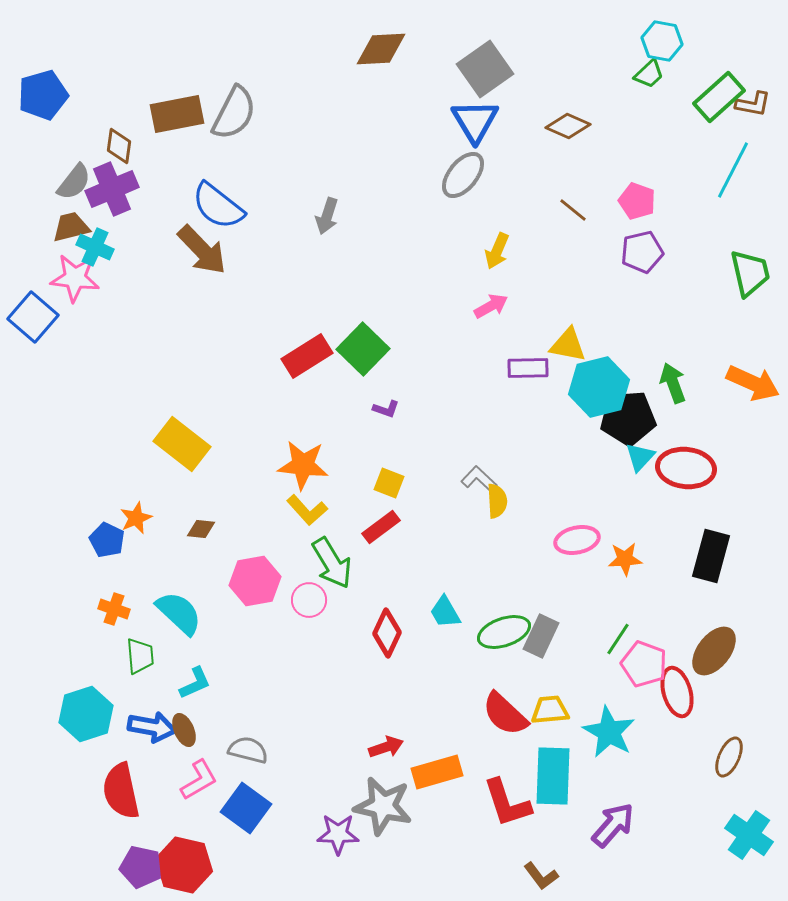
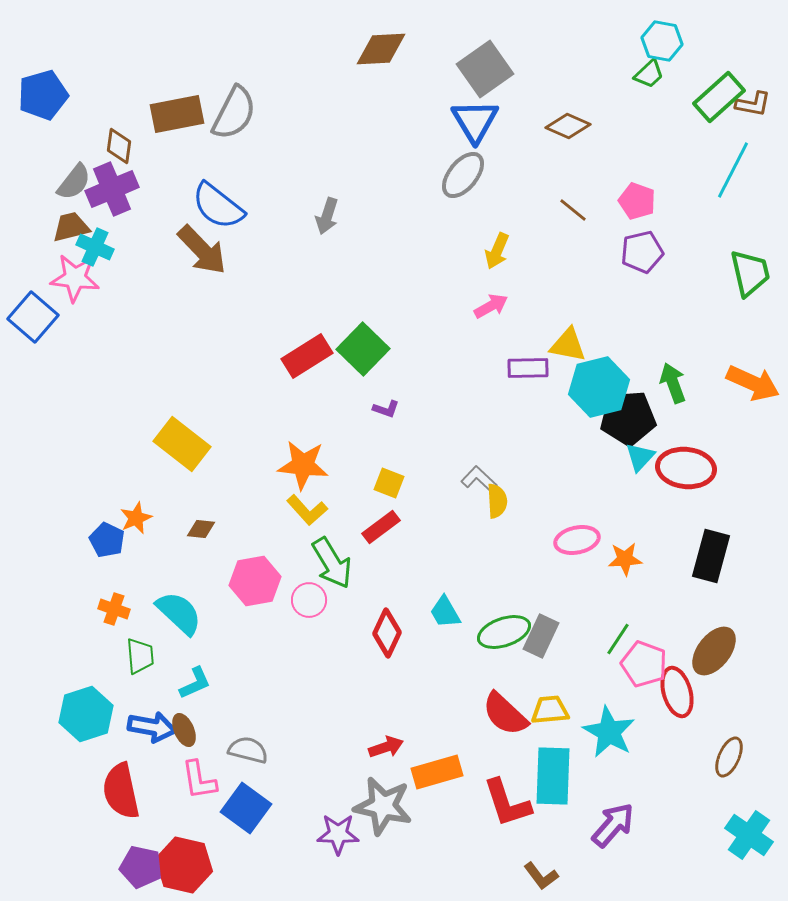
pink L-shape at (199, 780): rotated 111 degrees clockwise
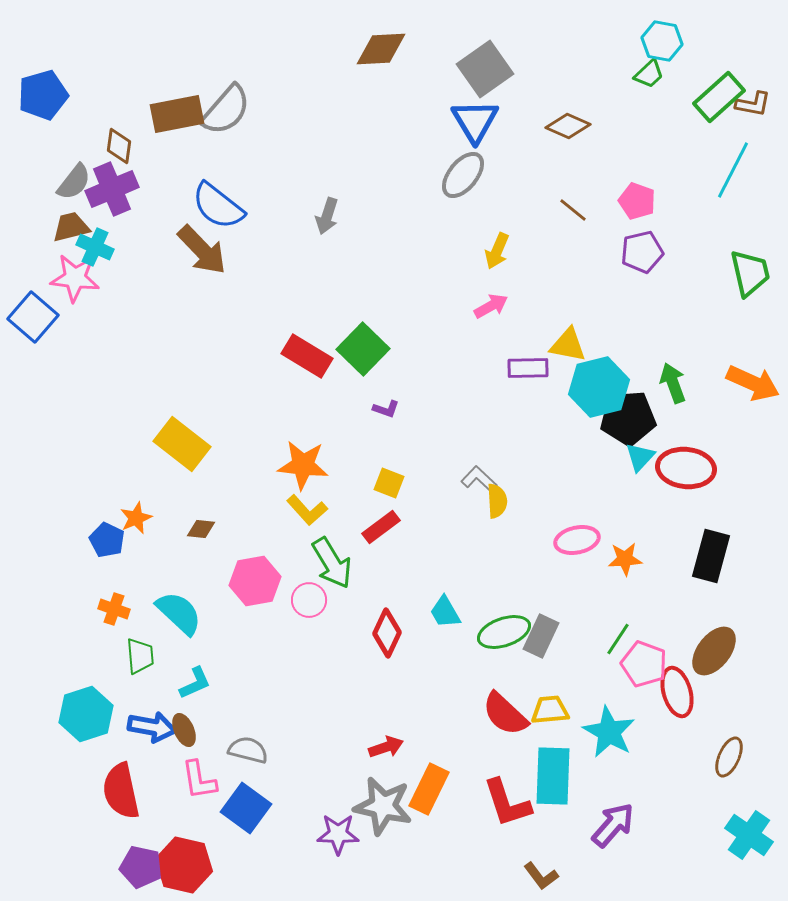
gray semicircle at (234, 113): moved 8 px left, 3 px up; rotated 14 degrees clockwise
red rectangle at (307, 356): rotated 63 degrees clockwise
orange rectangle at (437, 772): moved 8 px left, 17 px down; rotated 48 degrees counterclockwise
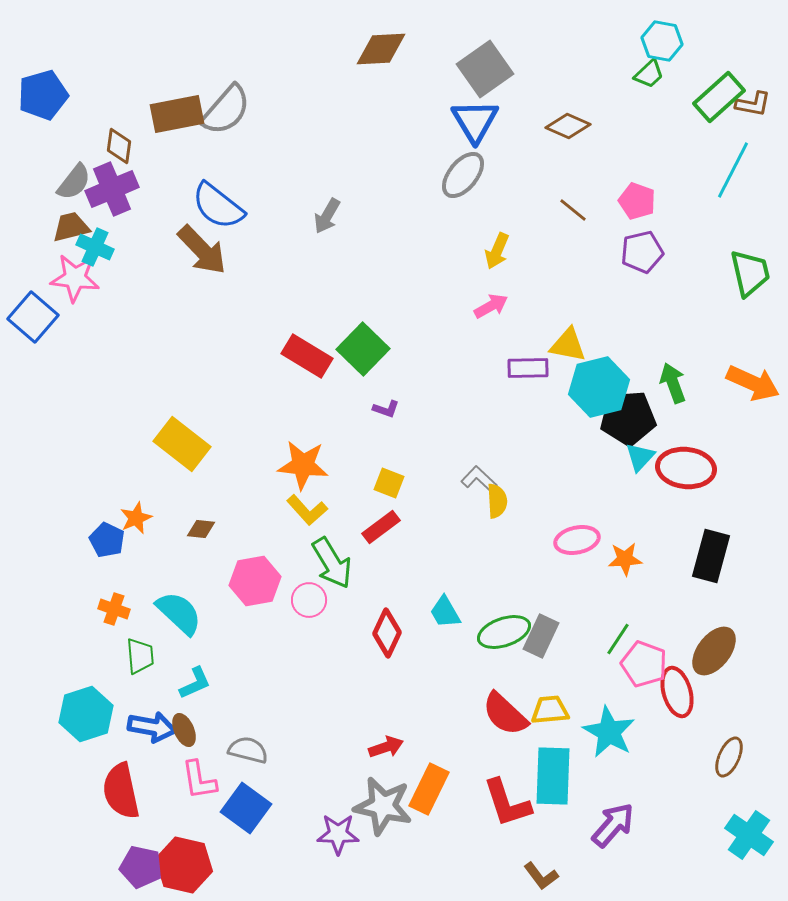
gray arrow at (327, 216): rotated 12 degrees clockwise
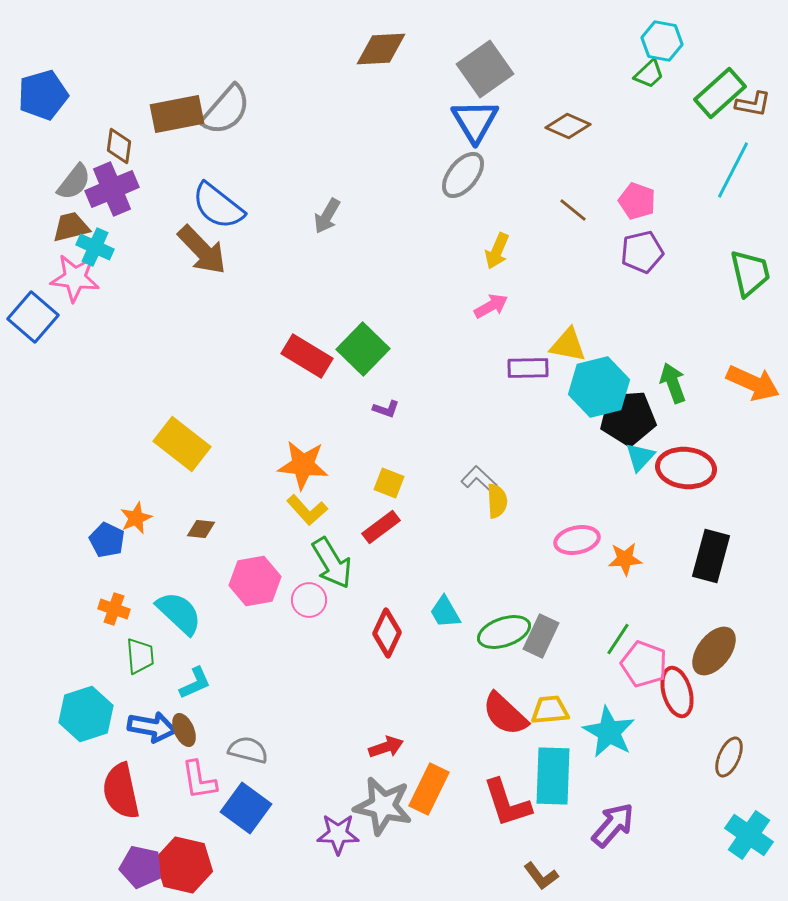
green rectangle at (719, 97): moved 1 px right, 4 px up
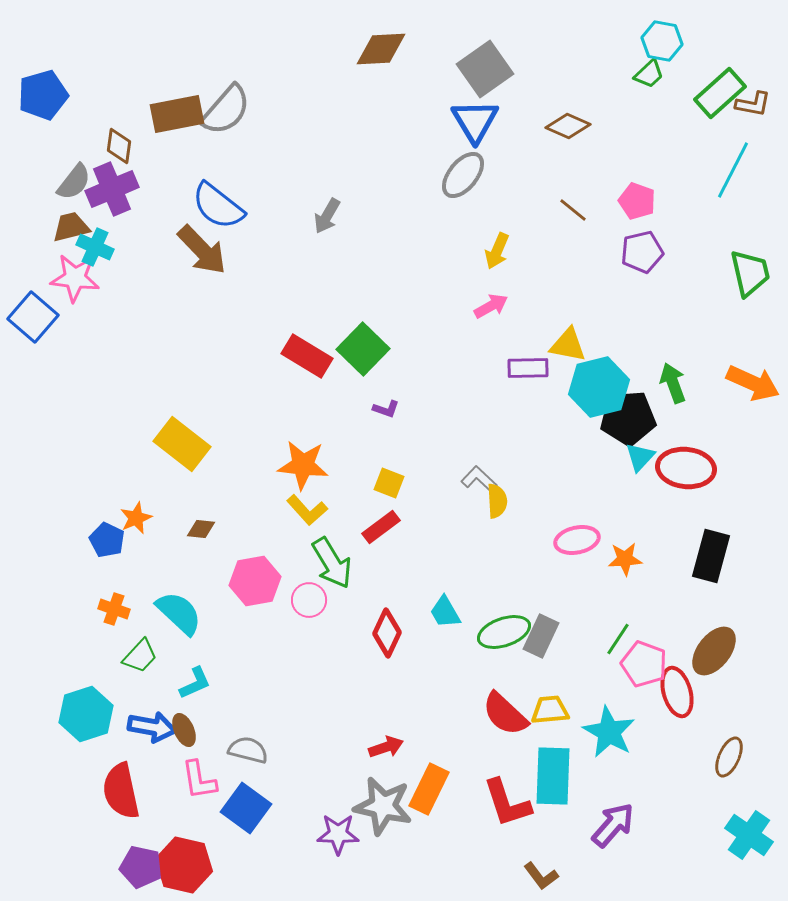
green trapezoid at (140, 656): rotated 48 degrees clockwise
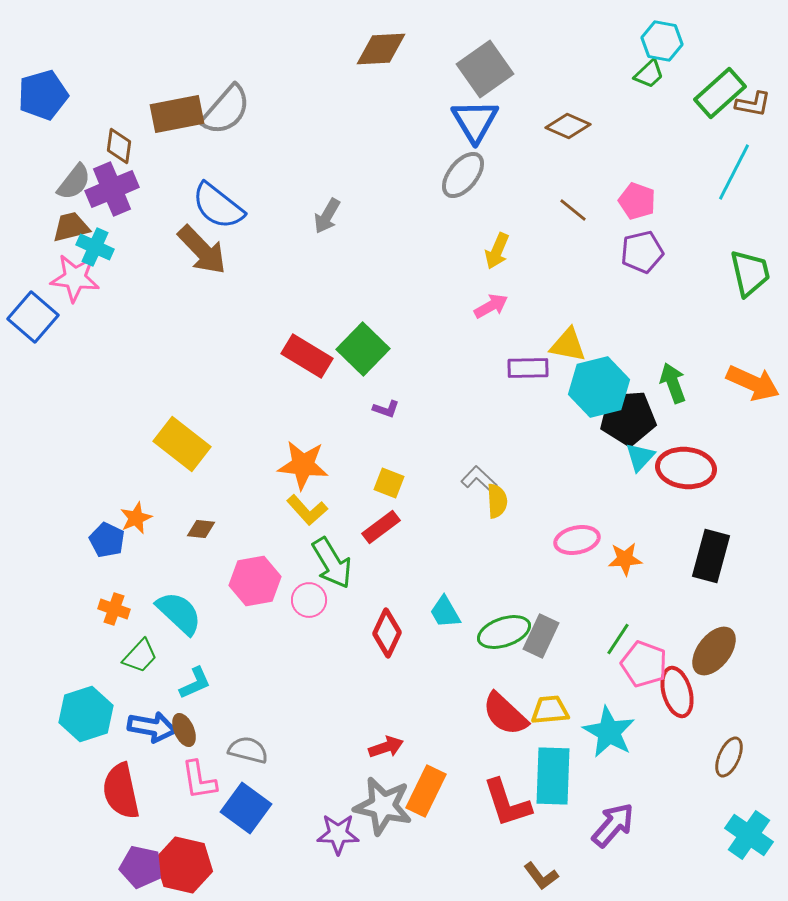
cyan line at (733, 170): moved 1 px right, 2 px down
orange rectangle at (429, 789): moved 3 px left, 2 px down
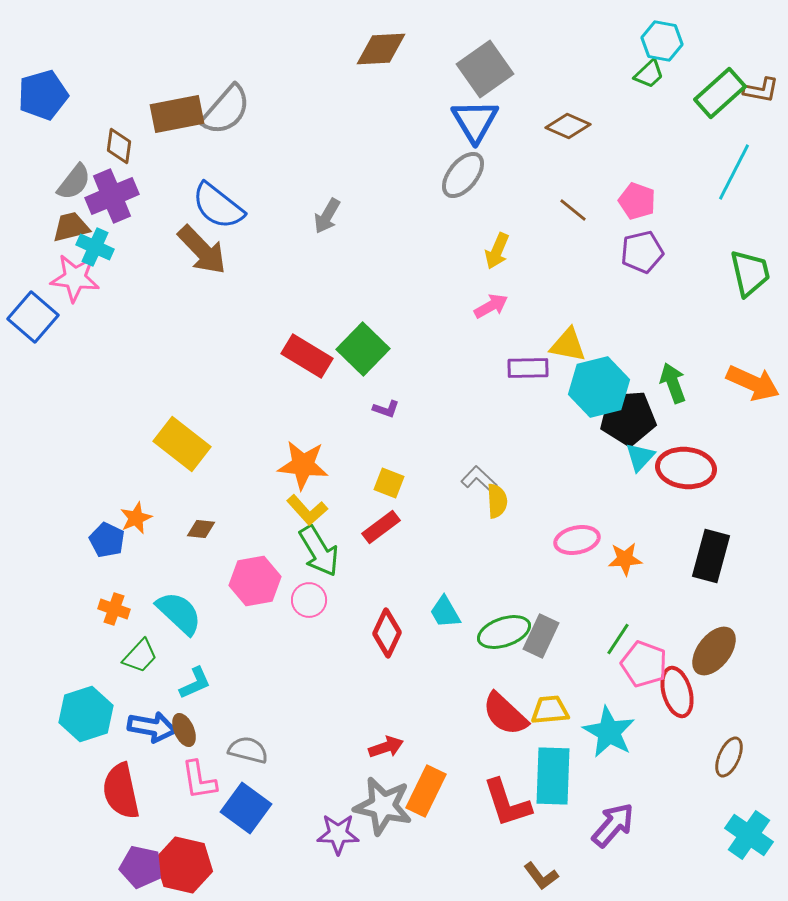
brown L-shape at (753, 104): moved 8 px right, 14 px up
purple cross at (112, 189): moved 7 px down
green arrow at (332, 563): moved 13 px left, 12 px up
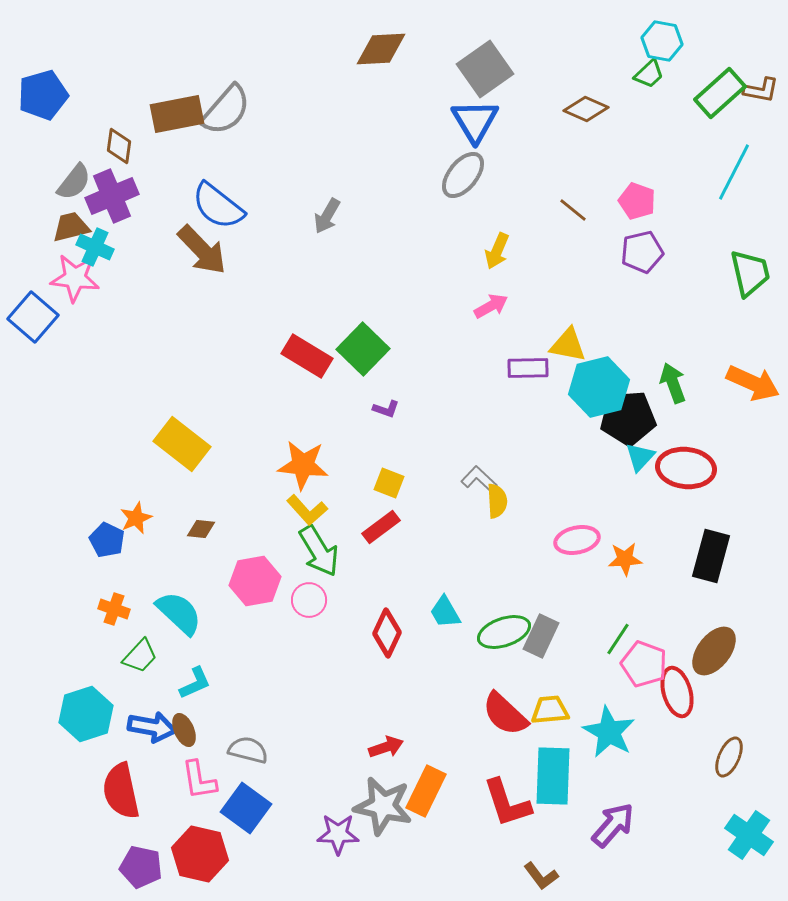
brown diamond at (568, 126): moved 18 px right, 17 px up
red hexagon at (184, 865): moved 16 px right, 11 px up
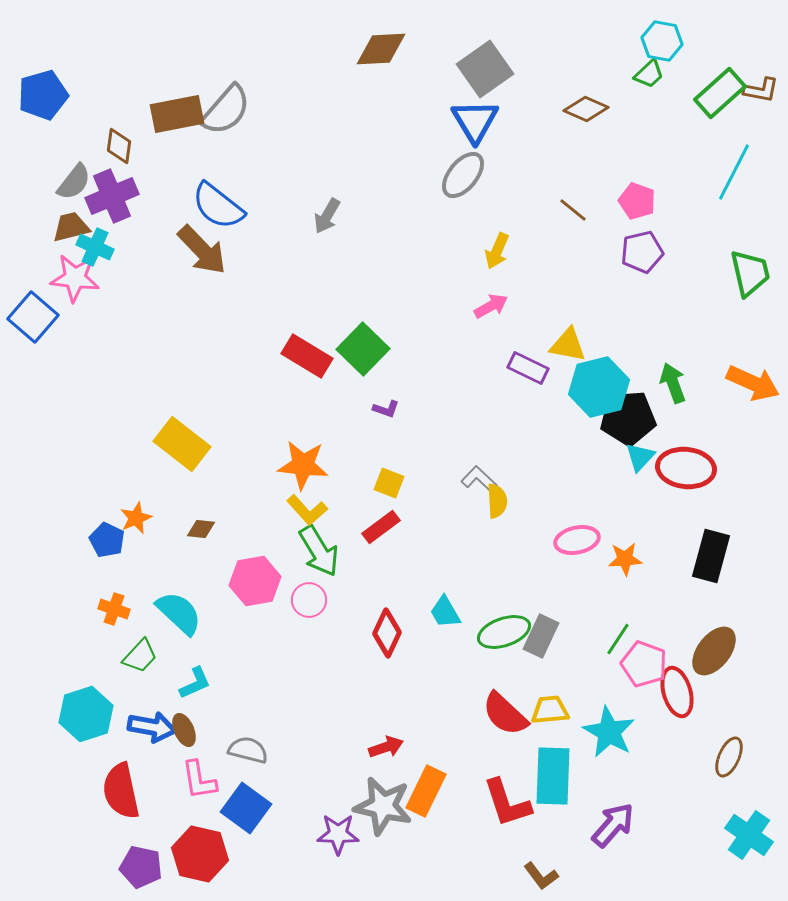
purple rectangle at (528, 368): rotated 27 degrees clockwise
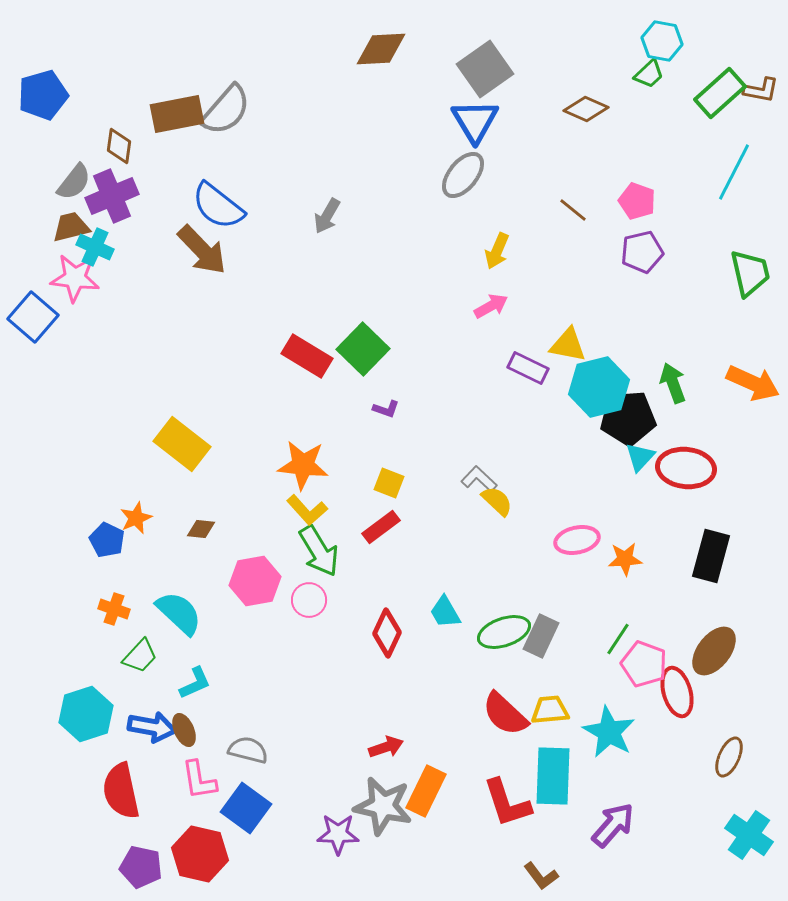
yellow semicircle at (497, 501): rotated 44 degrees counterclockwise
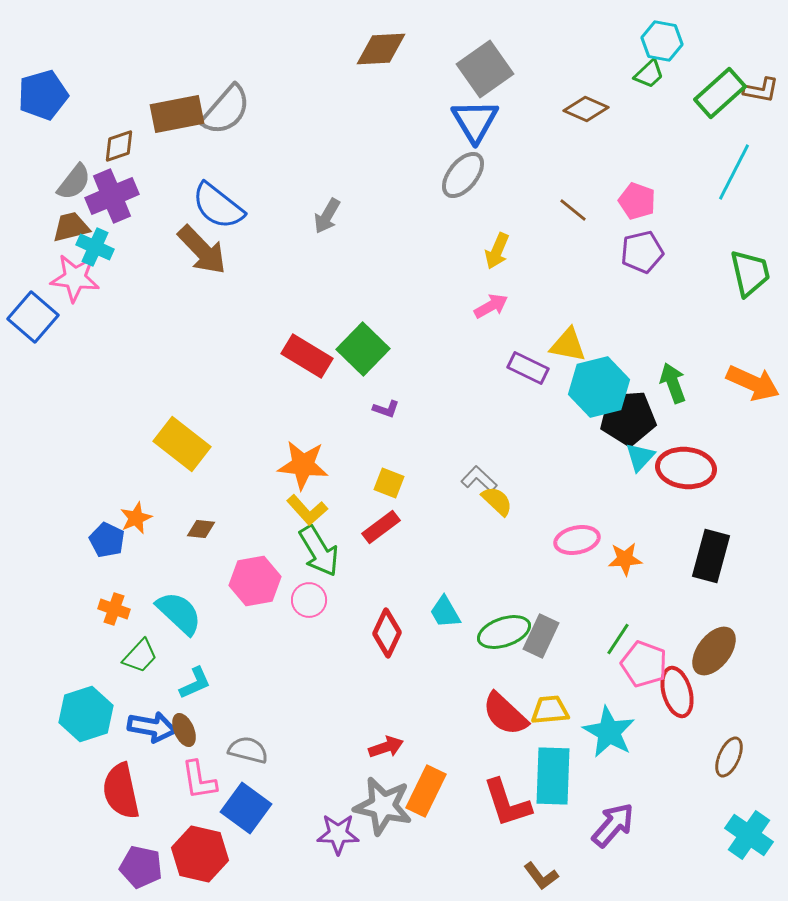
brown diamond at (119, 146): rotated 63 degrees clockwise
